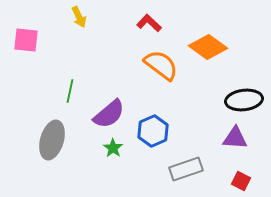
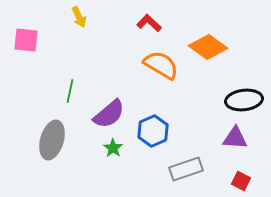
orange semicircle: rotated 6 degrees counterclockwise
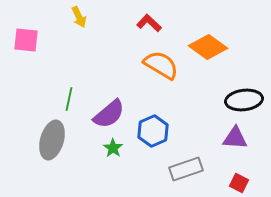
green line: moved 1 px left, 8 px down
red square: moved 2 px left, 2 px down
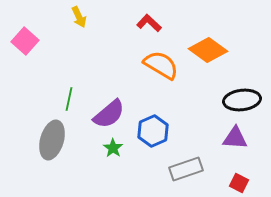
pink square: moved 1 px left, 1 px down; rotated 36 degrees clockwise
orange diamond: moved 3 px down
black ellipse: moved 2 px left
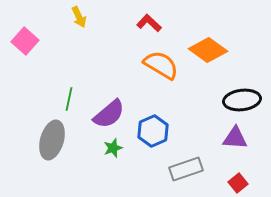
green star: rotated 18 degrees clockwise
red square: moved 1 px left; rotated 24 degrees clockwise
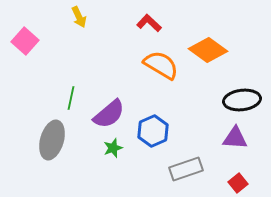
green line: moved 2 px right, 1 px up
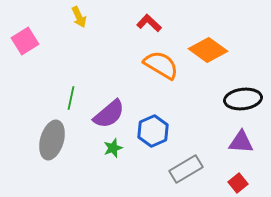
pink square: rotated 16 degrees clockwise
black ellipse: moved 1 px right, 1 px up
purple triangle: moved 6 px right, 4 px down
gray rectangle: rotated 12 degrees counterclockwise
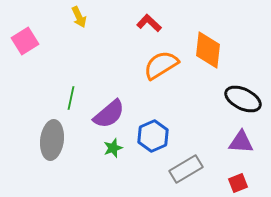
orange diamond: rotated 60 degrees clockwise
orange semicircle: rotated 63 degrees counterclockwise
black ellipse: rotated 33 degrees clockwise
blue hexagon: moved 5 px down
gray ellipse: rotated 9 degrees counterclockwise
red square: rotated 18 degrees clockwise
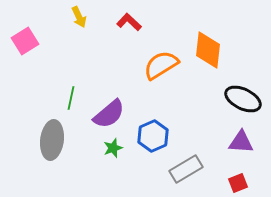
red L-shape: moved 20 px left, 1 px up
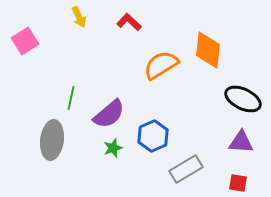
red square: rotated 30 degrees clockwise
